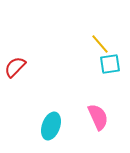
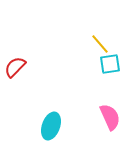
pink semicircle: moved 12 px right
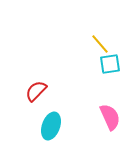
red semicircle: moved 21 px right, 24 px down
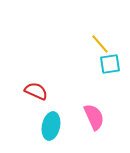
red semicircle: rotated 70 degrees clockwise
pink semicircle: moved 16 px left
cyan ellipse: rotated 8 degrees counterclockwise
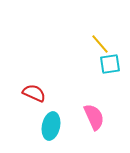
red semicircle: moved 2 px left, 2 px down
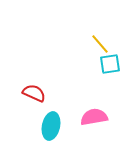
pink semicircle: rotated 76 degrees counterclockwise
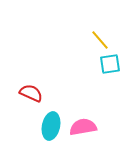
yellow line: moved 4 px up
red semicircle: moved 3 px left
pink semicircle: moved 11 px left, 10 px down
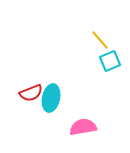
cyan square: moved 3 px up; rotated 15 degrees counterclockwise
red semicircle: rotated 135 degrees clockwise
cyan ellipse: moved 28 px up
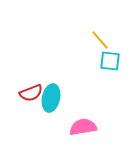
cyan square: rotated 30 degrees clockwise
